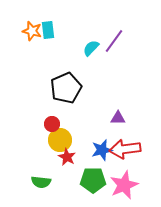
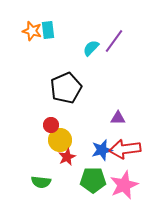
red circle: moved 1 px left, 1 px down
red star: rotated 18 degrees clockwise
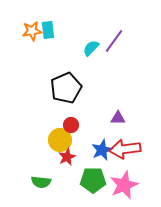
orange star: rotated 24 degrees counterclockwise
red circle: moved 20 px right
blue star: rotated 10 degrees counterclockwise
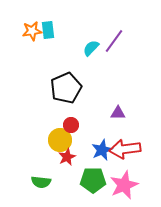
purple triangle: moved 5 px up
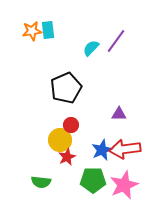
purple line: moved 2 px right
purple triangle: moved 1 px right, 1 px down
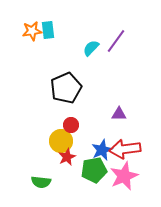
yellow circle: moved 1 px right, 1 px down
green pentagon: moved 1 px right, 10 px up; rotated 10 degrees counterclockwise
pink star: moved 9 px up
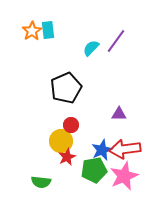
orange star: rotated 24 degrees counterclockwise
